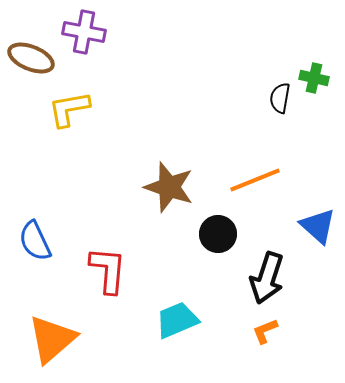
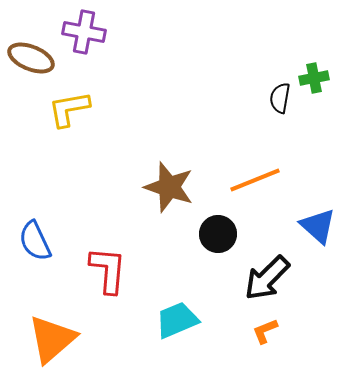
green cross: rotated 24 degrees counterclockwise
black arrow: rotated 27 degrees clockwise
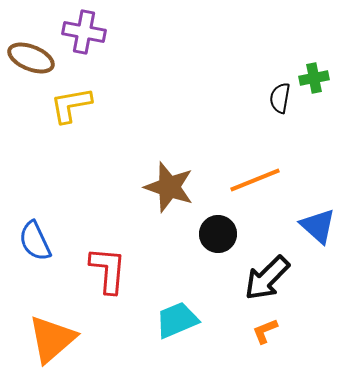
yellow L-shape: moved 2 px right, 4 px up
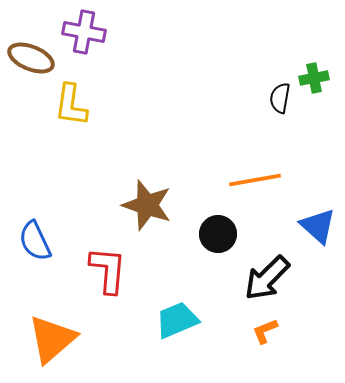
yellow L-shape: rotated 72 degrees counterclockwise
orange line: rotated 12 degrees clockwise
brown star: moved 22 px left, 18 px down
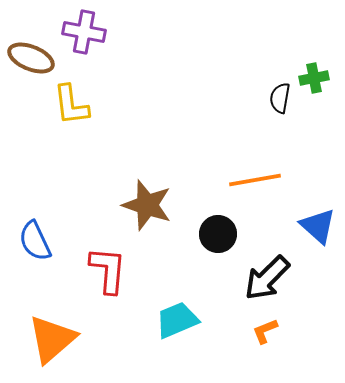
yellow L-shape: rotated 15 degrees counterclockwise
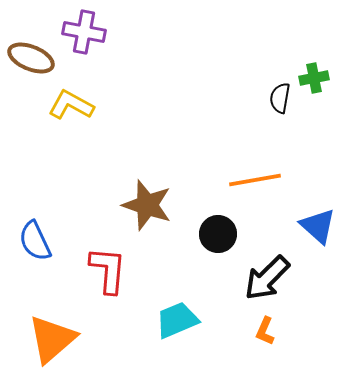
yellow L-shape: rotated 126 degrees clockwise
orange L-shape: rotated 44 degrees counterclockwise
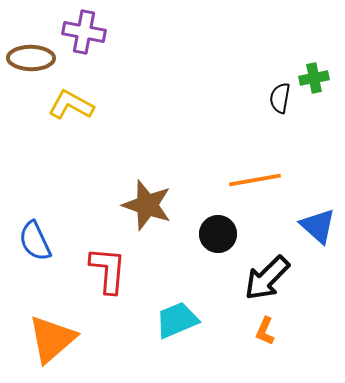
brown ellipse: rotated 21 degrees counterclockwise
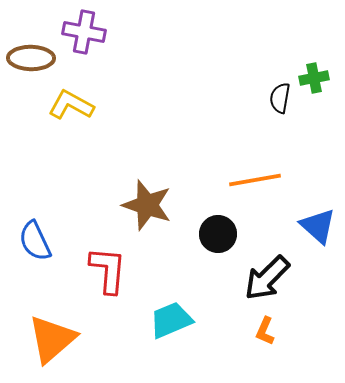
cyan trapezoid: moved 6 px left
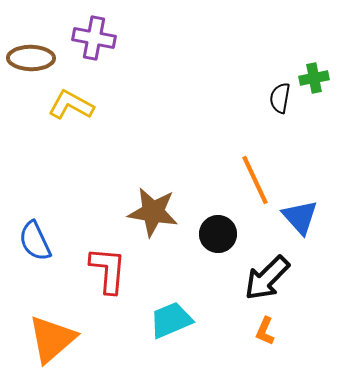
purple cross: moved 10 px right, 6 px down
orange line: rotated 75 degrees clockwise
brown star: moved 6 px right, 7 px down; rotated 9 degrees counterclockwise
blue triangle: moved 18 px left, 9 px up; rotated 6 degrees clockwise
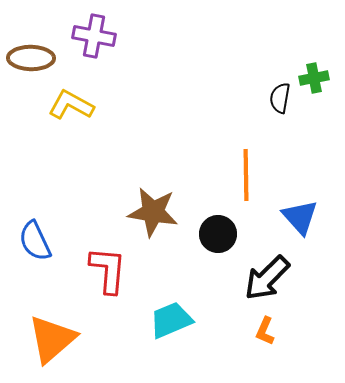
purple cross: moved 2 px up
orange line: moved 9 px left, 5 px up; rotated 24 degrees clockwise
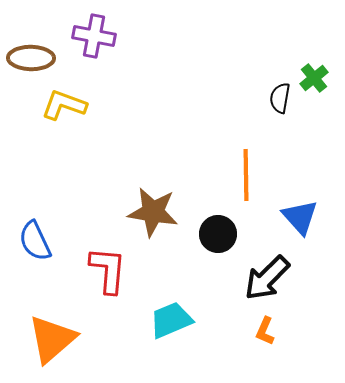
green cross: rotated 28 degrees counterclockwise
yellow L-shape: moved 7 px left; rotated 9 degrees counterclockwise
